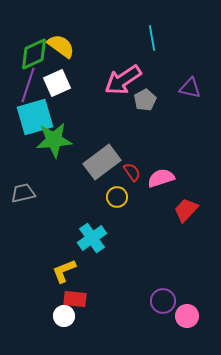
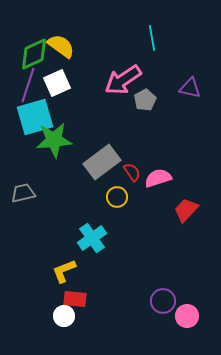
pink semicircle: moved 3 px left
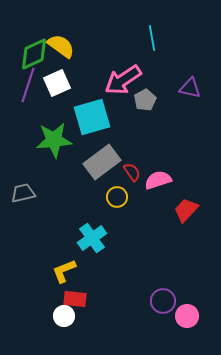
cyan square: moved 57 px right
pink semicircle: moved 2 px down
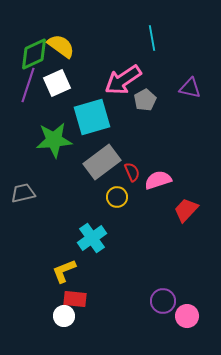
red semicircle: rotated 12 degrees clockwise
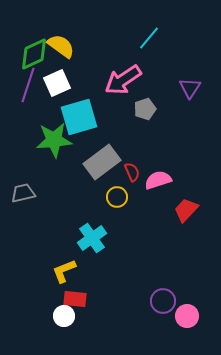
cyan line: moved 3 px left; rotated 50 degrees clockwise
purple triangle: rotated 50 degrees clockwise
gray pentagon: moved 9 px down; rotated 10 degrees clockwise
cyan square: moved 13 px left
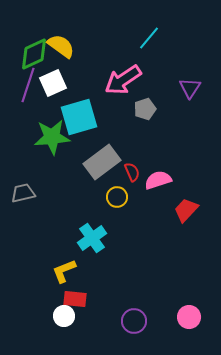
white square: moved 4 px left
green star: moved 2 px left, 3 px up
purple circle: moved 29 px left, 20 px down
pink circle: moved 2 px right, 1 px down
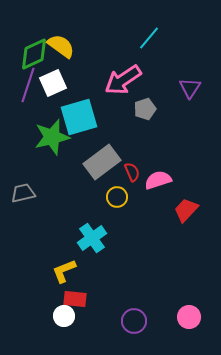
green star: rotated 9 degrees counterclockwise
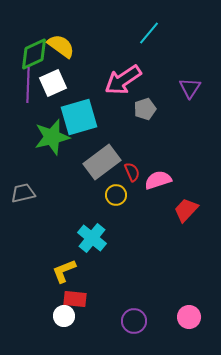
cyan line: moved 5 px up
purple line: rotated 16 degrees counterclockwise
yellow circle: moved 1 px left, 2 px up
cyan cross: rotated 16 degrees counterclockwise
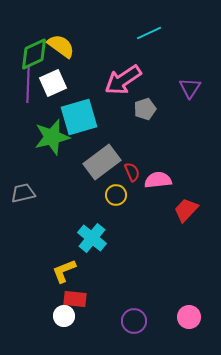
cyan line: rotated 25 degrees clockwise
pink semicircle: rotated 12 degrees clockwise
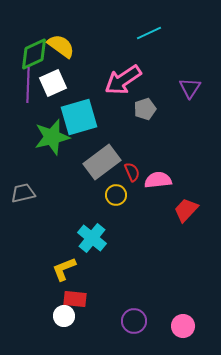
yellow L-shape: moved 2 px up
pink circle: moved 6 px left, 9 px down
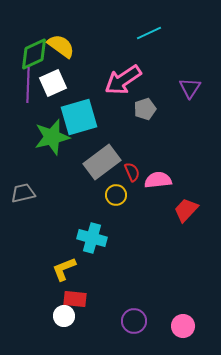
cyan cross: rotated 24 degrees counterclockwise
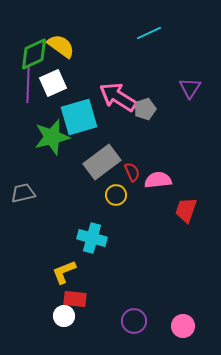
pink arrow: moved 5 px left, 17 px down; rotated 66 degrees clockwise
red trapezoid: rotated 24 degrees counterclockwise
yellow L-shape: moved 3 px down
